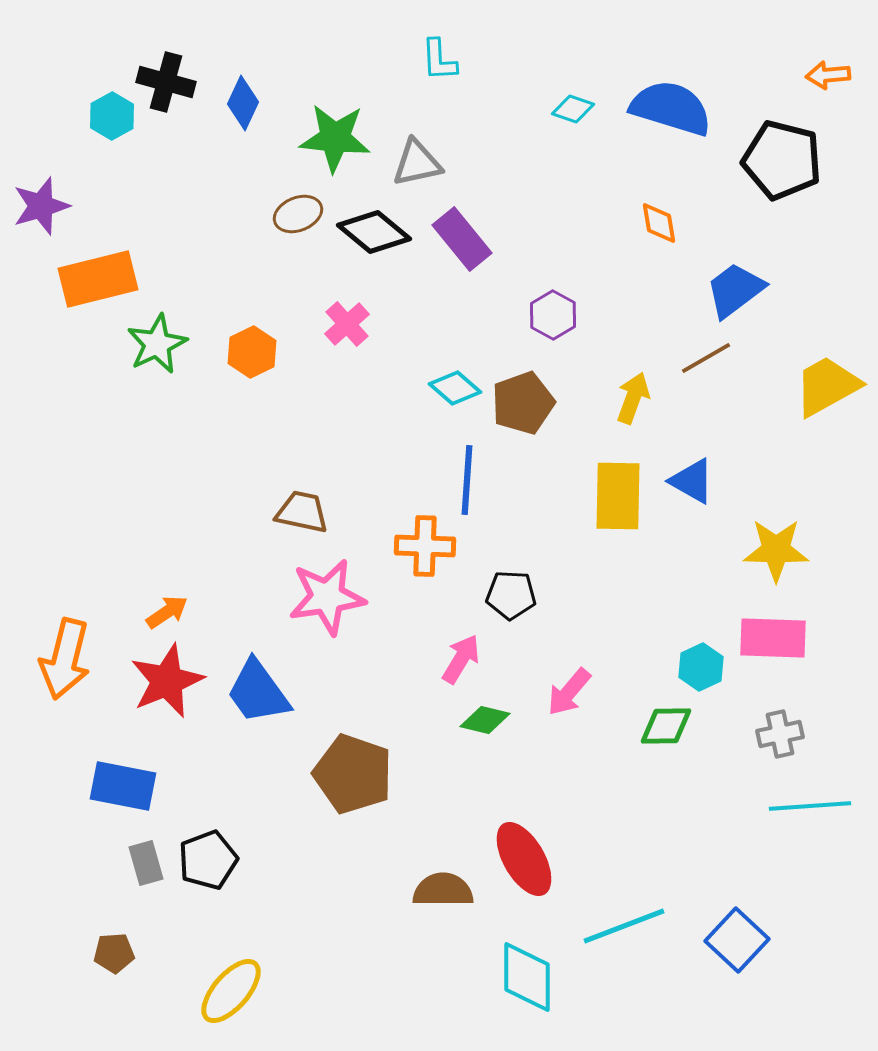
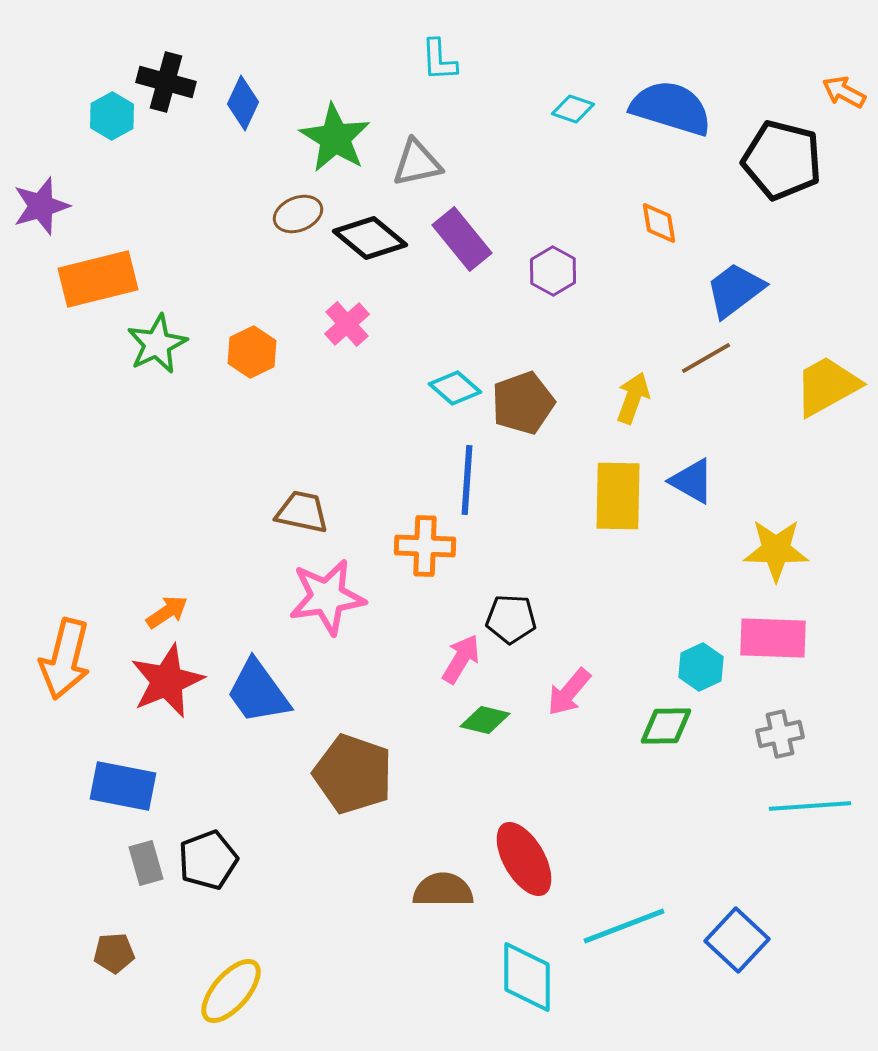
orange arrow at (828, 75): moved 16 px right, 17 px down; rotated 33 degrees clockwise
green star at (335, 138): rotated 26 degrees clockwise
black diamond at (374, 232): moved 4 px left, 6 px down
purple hexagon at (553, 315): moved 44 px up
black pentagon at (511, 595): moved 24 px down
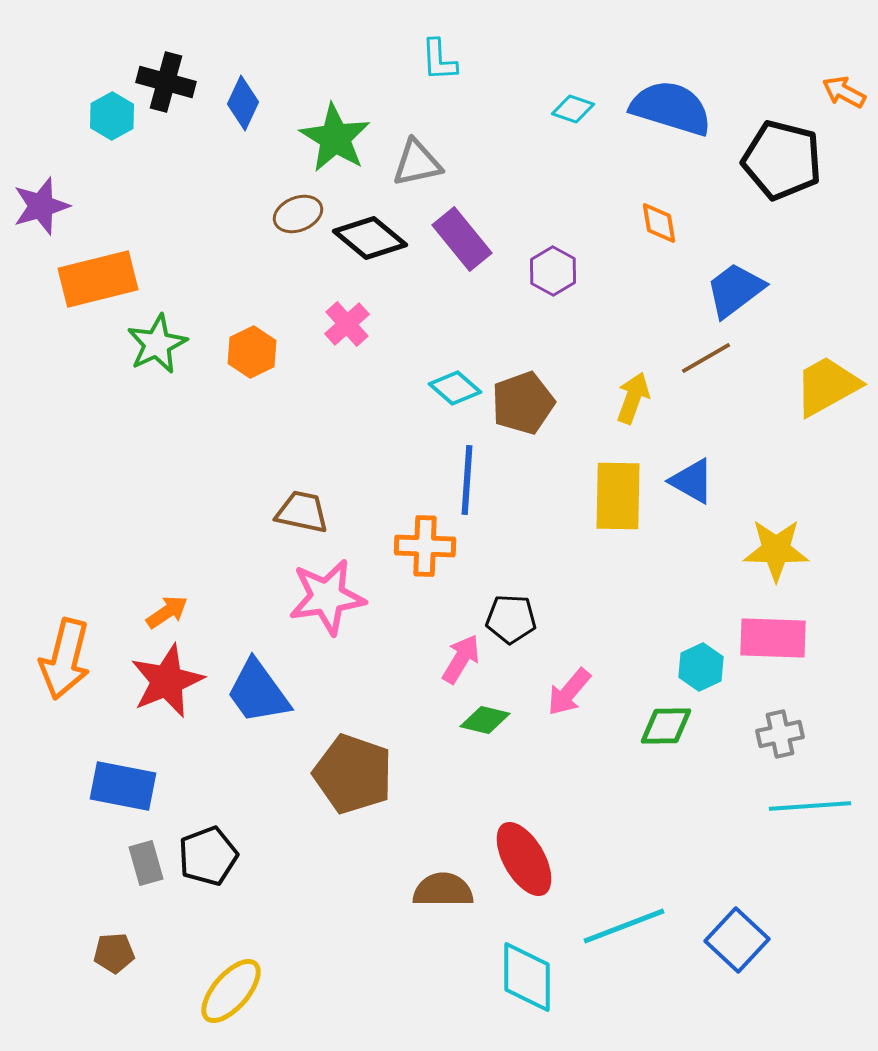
black pentagon at (208, 860): moved 4 px up
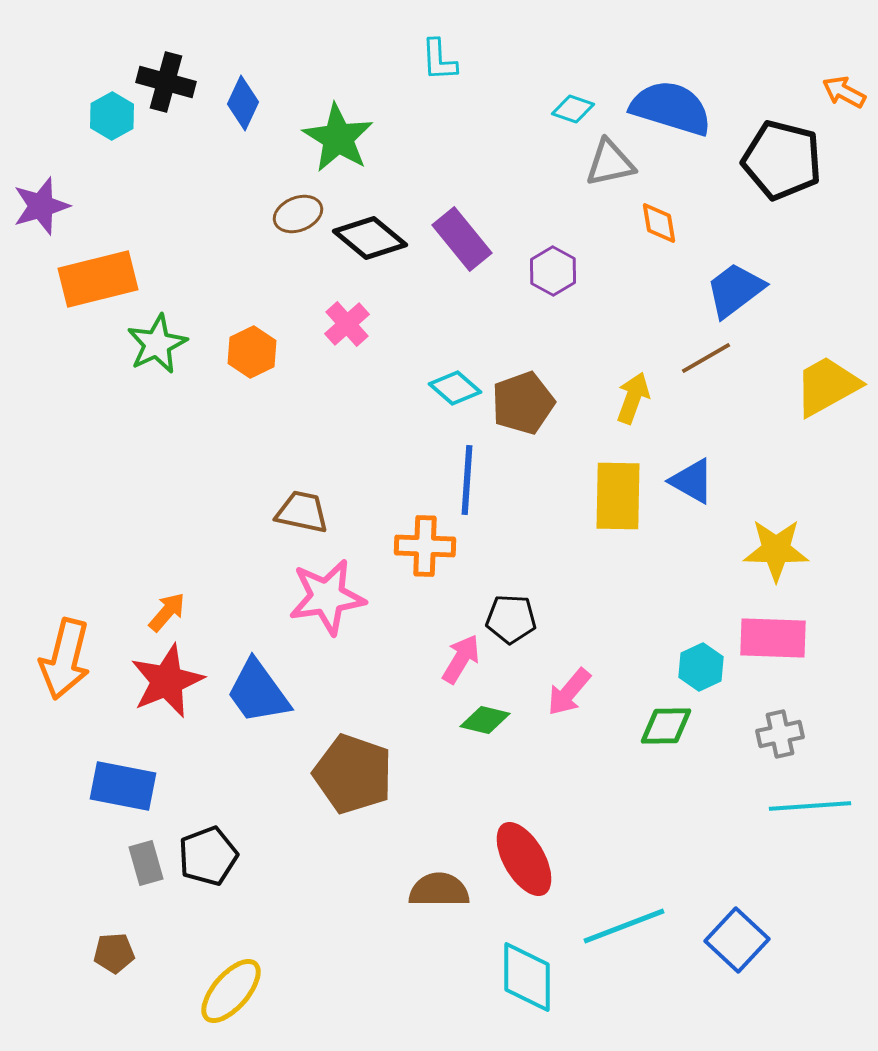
green star at (335, 138): moved 3 px right
gray triangle at (417, 163): moved 193 px right
orange arrow at (167, 612): rotated 15 degrees counterclockwise
brown semicircle at (443, 890): moved 4 px left
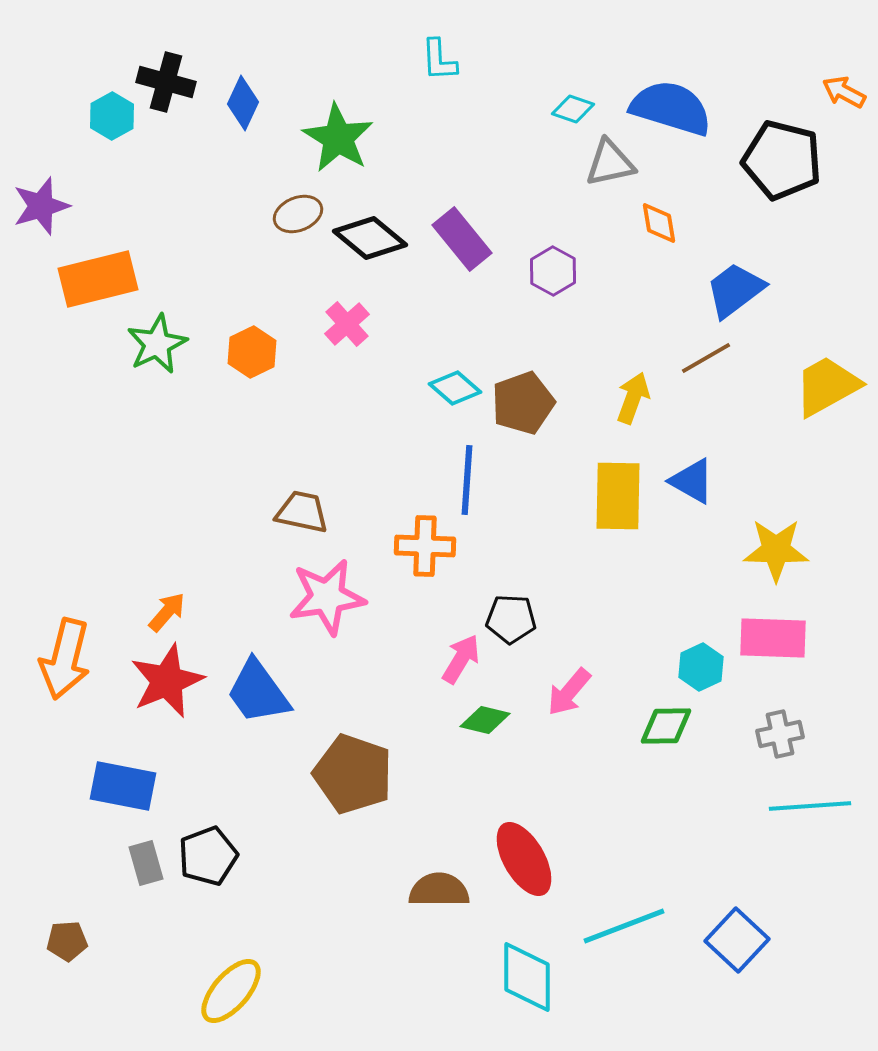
brown pentagon at (114, 953): moved 47 px left, 12 px up
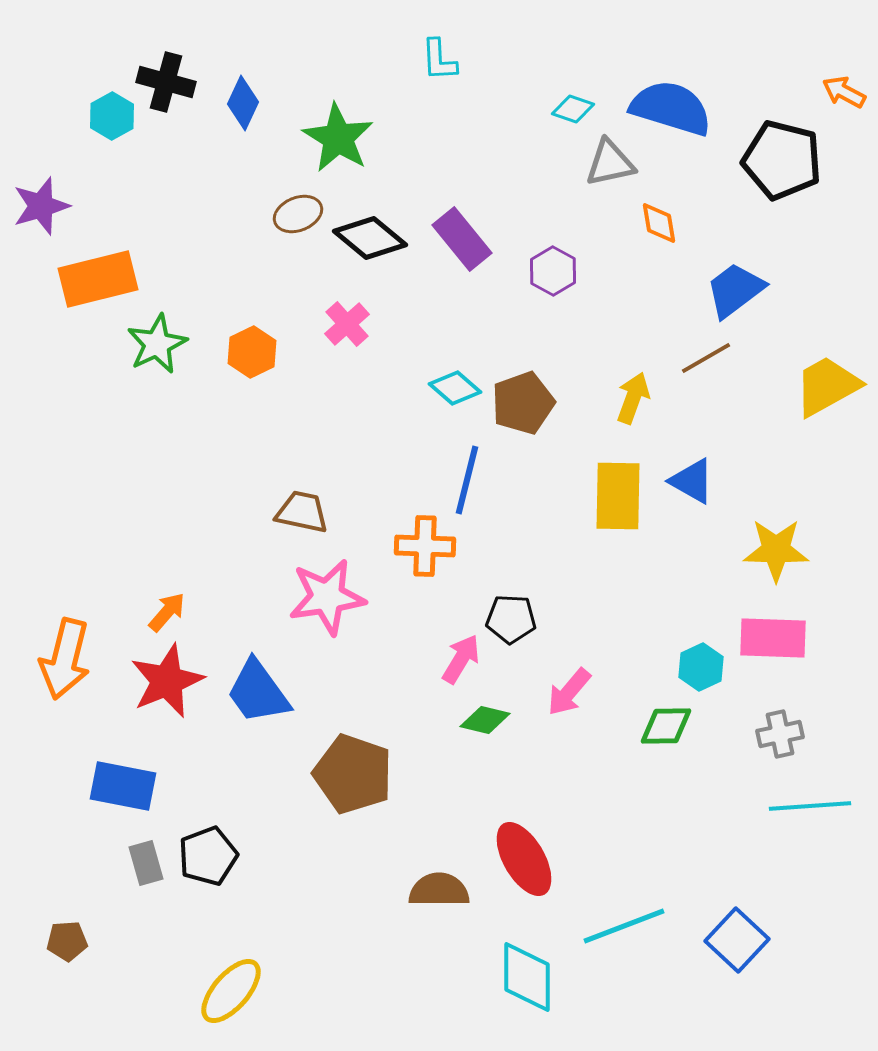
blue line at (467, 480): rotated 10 degrees clockwise
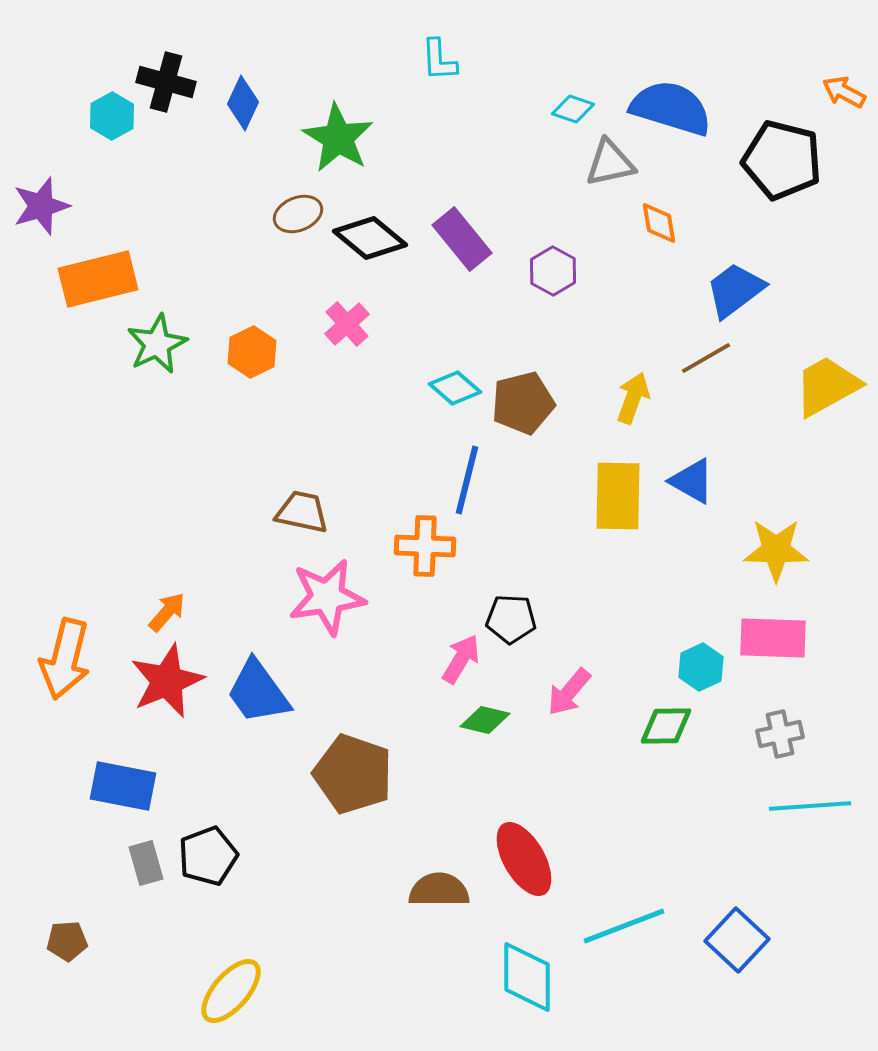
brown pentagon at (523, 403): rotated 6 degrees clockwise
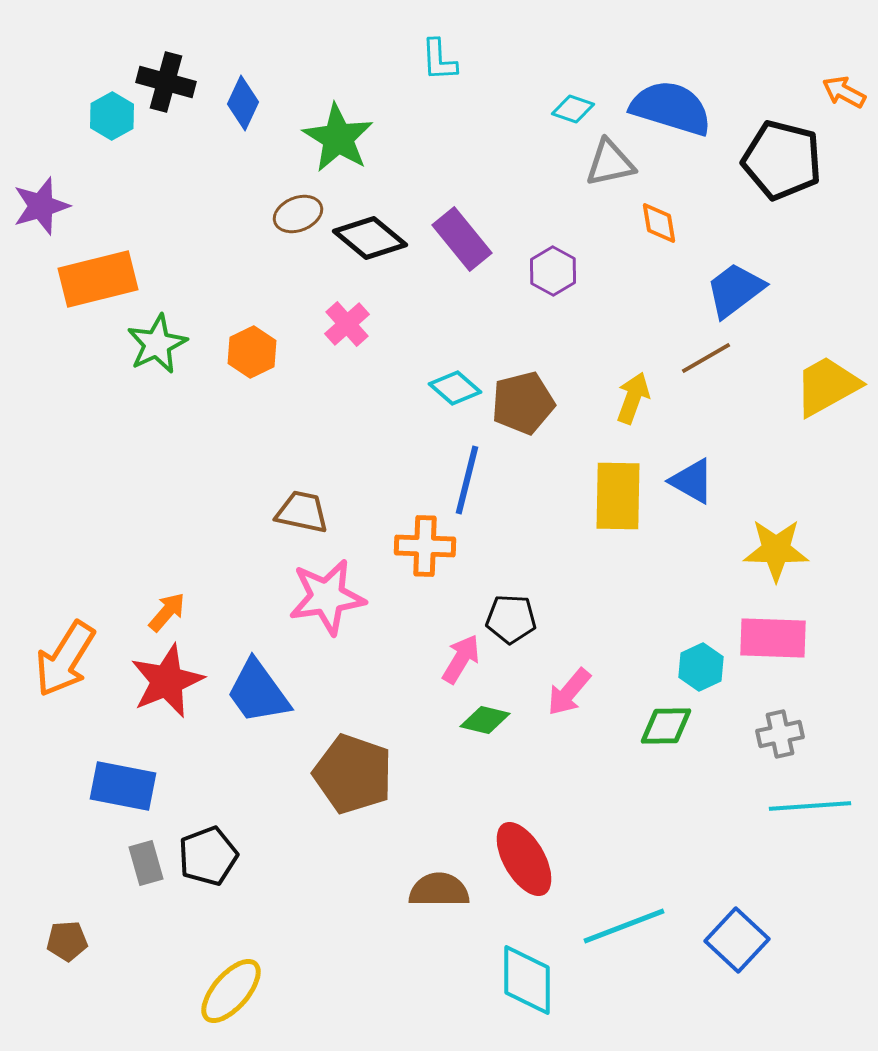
orange arrow at (65, 659): rotated 18 degrees clockwise
cyan diamond at (527, 977): moved 3 px down
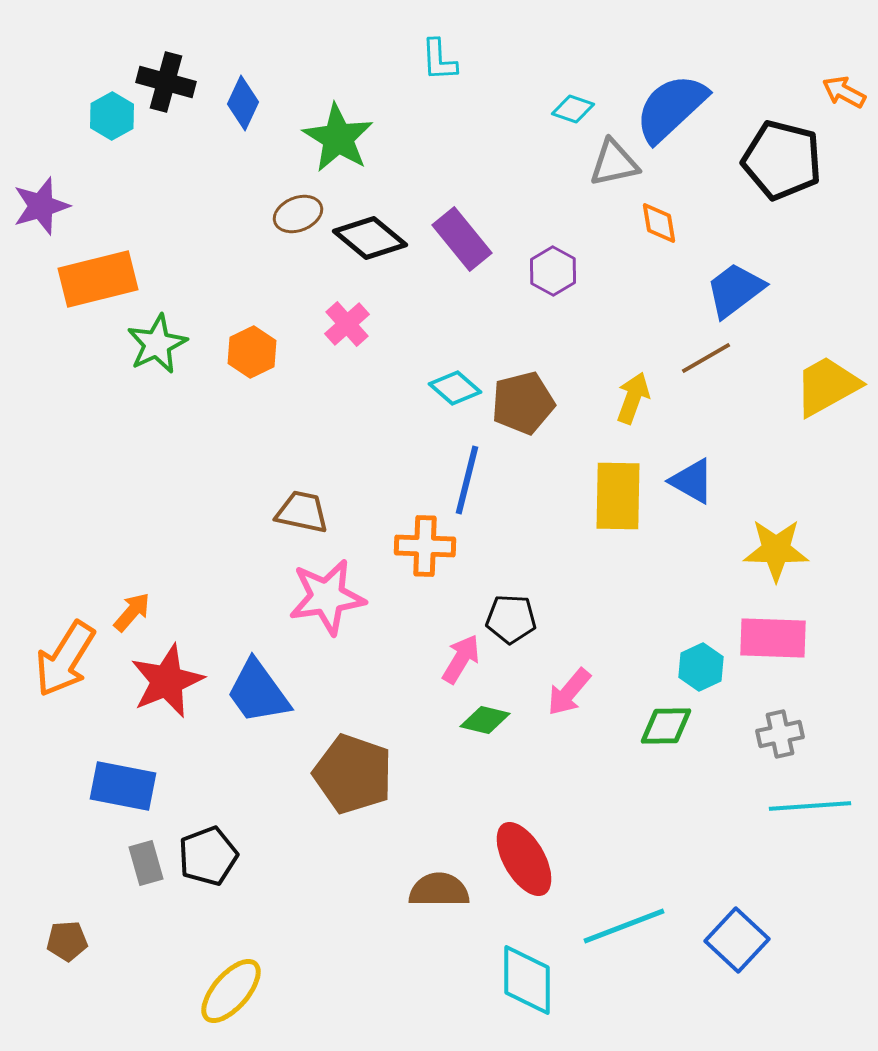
blue semicircle at (671, 108): rotated 60 degrees counterclockwise
gray triangle at (610, 163): moved 4 px right
orange arrow at (167, 612): moved 35 px left
